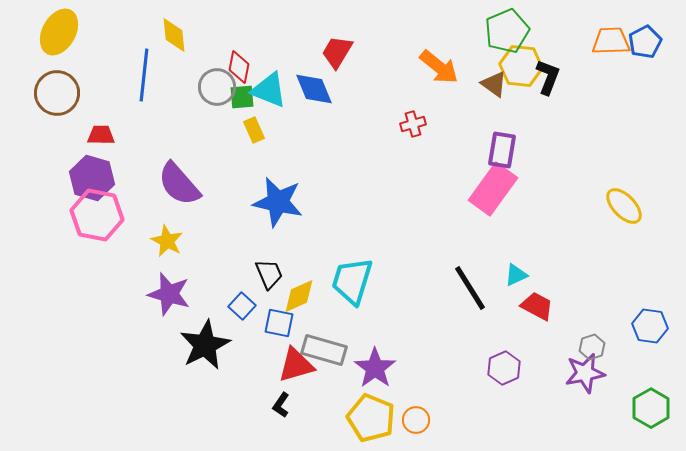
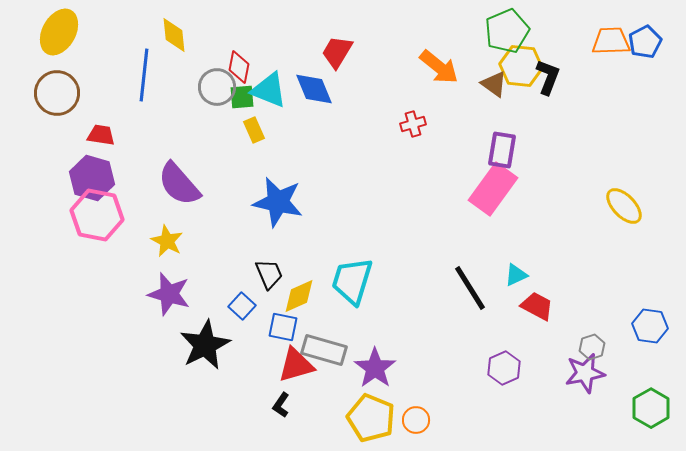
red trapezoid at (101, 135): rotated 8 degrees clockwise
blue square at (279, 323): moved 4 px right, 4 px down
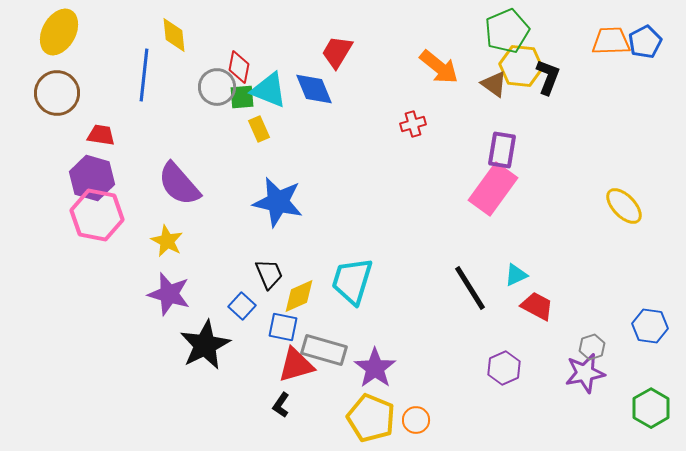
yellow rectangle at (254, 130): moved 5 px right, 1 px up
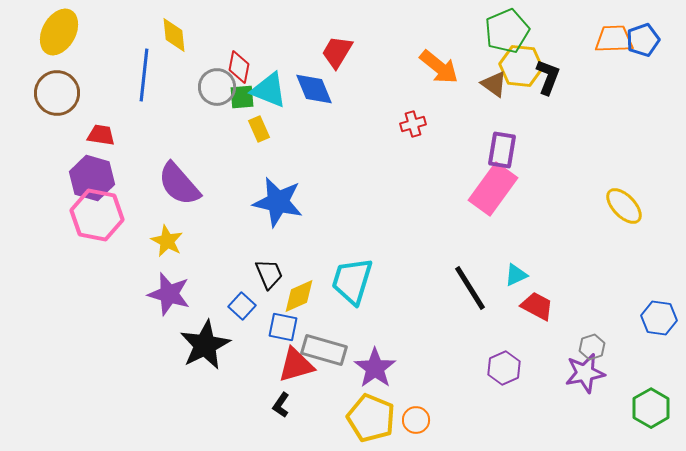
orange trapezoid at (611, 41): moved 3 px right, 2 px up
blue pentagon at (645, 42): moved 2 px left, 2 px up; rotated 8 degrees clockwise
blue hexagon at (650, 326): moved 9 px right, 8 px up
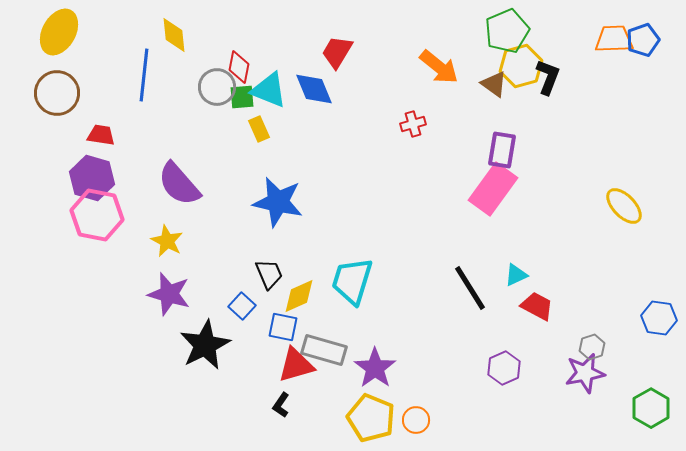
yellow hexagon at (521, 66): rotated 21 degrees counterclockwise
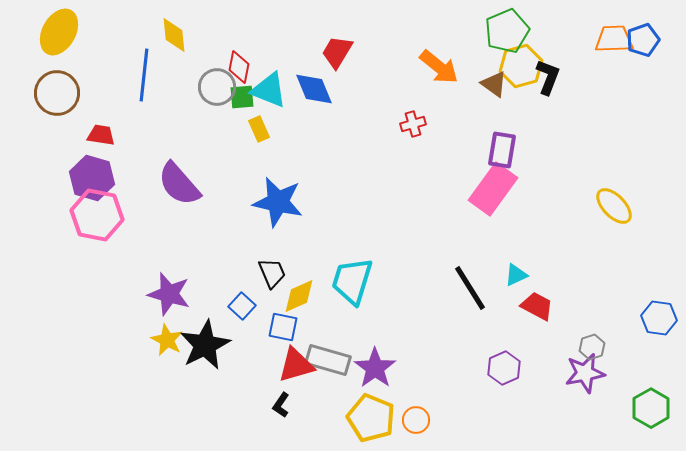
yellow ellipse at (624, 206): moved 10 px left
yellow star at (167, 241): moved 99 px down
black trapezoid at (269, 274): moved 3 px right, 1 px up
gray rectangle at (324, 350): moved 4 px right, 10 px down
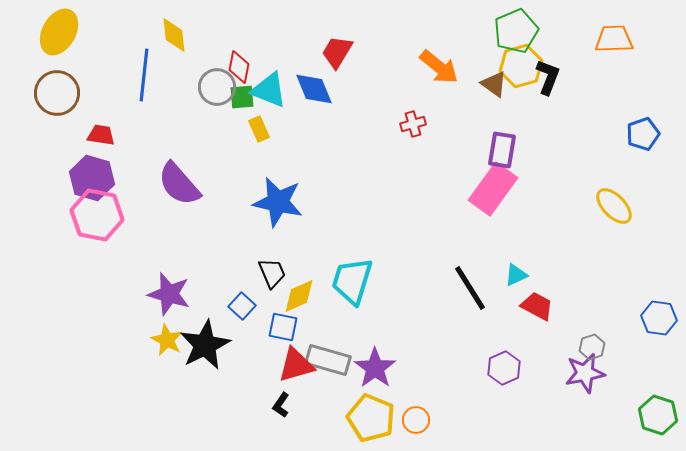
green pentagon at (507, 31): moved 9 px right
blue pentagon at (643, 40): moved 94 px down
green hexagon at (651, 408): moved 7 px right, 7 px down; rotated 12 degrees counterclockwise
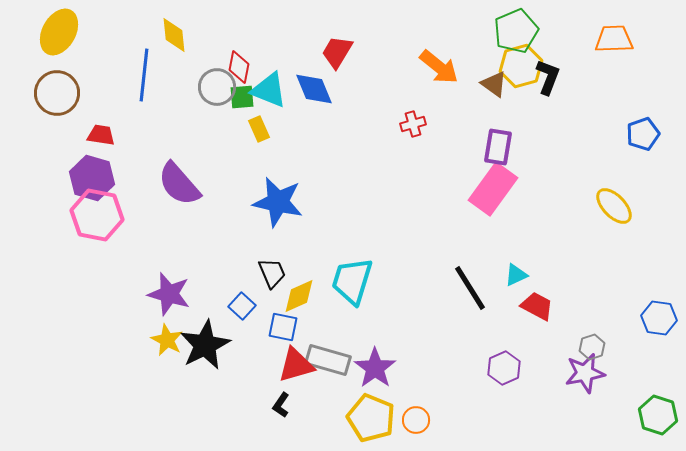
purple rectangle at (502, 150): moved 4 px left, 3 px up
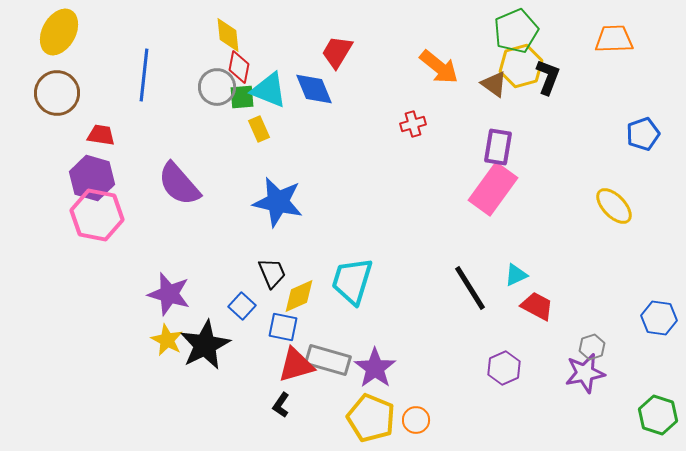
yellow diamond at (174, 35): moved 54 px right
